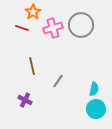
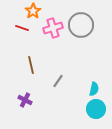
orange star: moved 1 px up
brown line: moved 1 px left, 1 px up
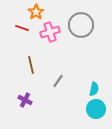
orange star: moved 3 px right, 1 px down
pink cross: moved 3 px left, 4 px down
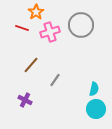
brown line: rotated 54 degrees clockwise
gray line: moved 3 px left, 1 px up
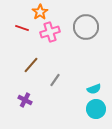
orange star: moved 4 px right
gray circle: moved 5 px right, 2 px down
cyan semicircle: rotated 56 degrees clockwise
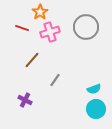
brown line: moved 1 px right, 5 px up
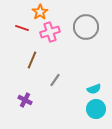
brown line: rotated 18 degrees counterclockwise
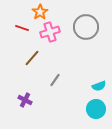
brown line: moved 2 px up; rotated 18 degrees clockwise
cyan semicircle: moved 5 px right, 3 px up
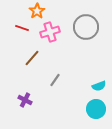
orange star: moved 3 px left, 1 px up
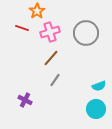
gray circle: moved 6 px down
brown line: moved 19 px right
